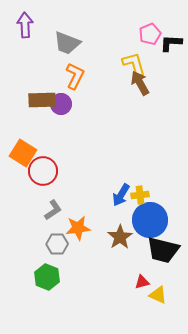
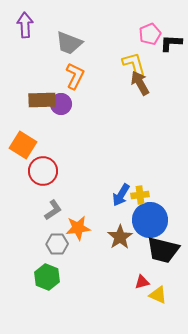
gray trapezoid: moved 2 px right
orange square: moved 8 px up
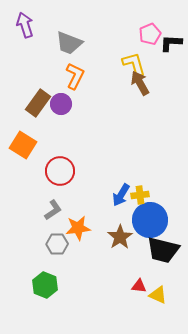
purple arrow: rotated 15 degrees counterclockwise
brown rectangle: moved 4 px left, 3 px down; rotated 52 degrees counterclockwise
red circle: moved 17 px right
green hexagon: moved 2 px left, 8 px down
red triangle: moved 3 px left, 4 px down; rotated 21 degrees clockwise
